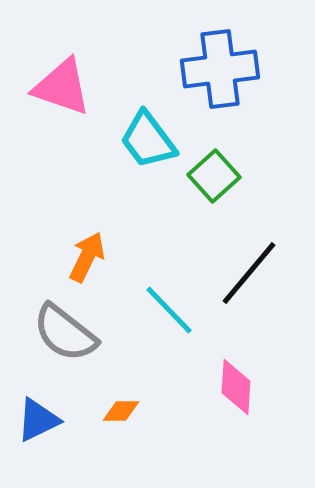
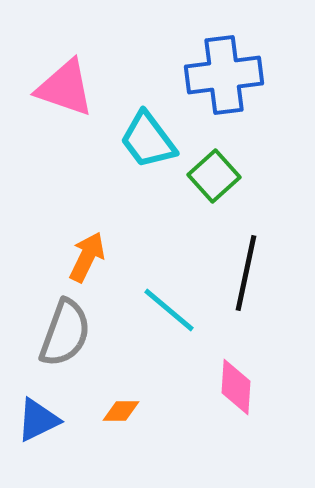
blue cross: moved 4 px right, 6 px down
pink triangle: moved 3 px right, 1 px down
black line: moved 3 px left; rotated 28 degrees counterclockwise
cyan line: rotated 6 degrees counterclockwise
gray semicircle: rotated 108 degrees counterclockwise
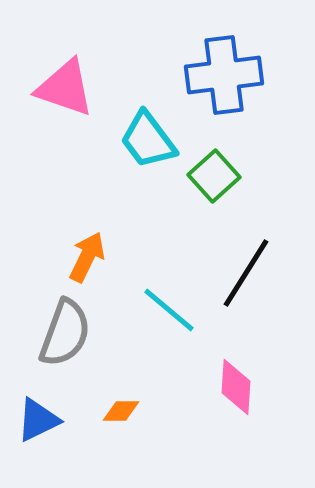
black line: rotated 20 degrees clockwise
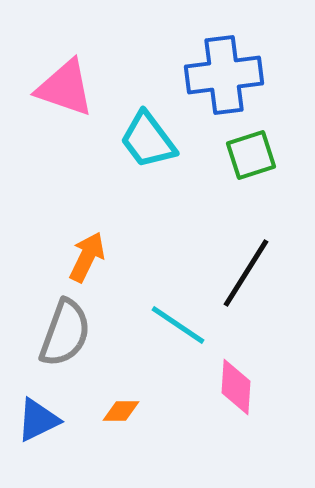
green square: moved 37 px right, 21 px up; rotated 24 degrees clockwise
cyan line: moved 9 px right, 15 px down; rotated 6 degrees counterclockwise
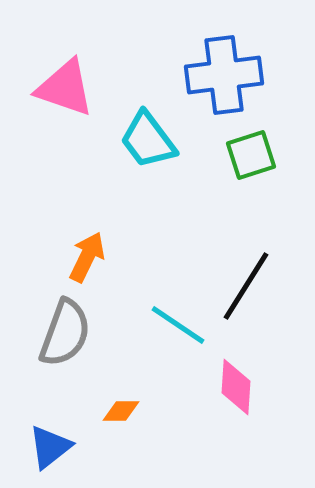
black line: moved 13 px down
blue triangle: moved 12 px right, 27 px down; rotated 12 degrees counterclockwise
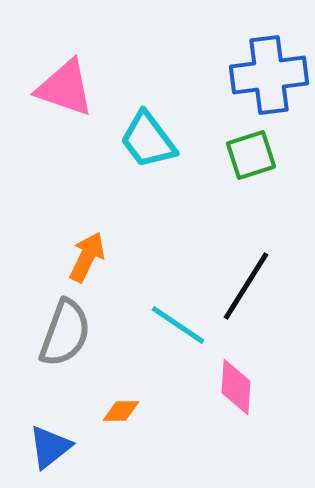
blue cross: moved 45 px right
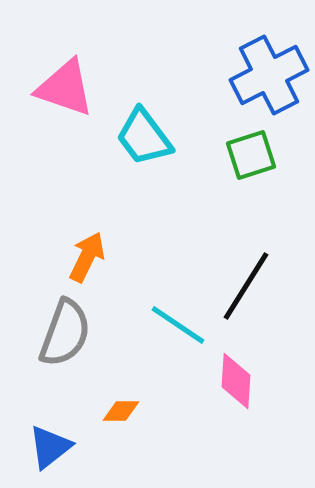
blue cross: rotated 20 degrees counterclockwise
cyan trapezoid: moved 4 px left, 3 px up
pink diamond: moved 6 px up
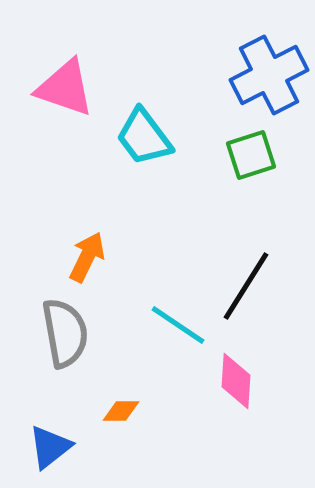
gray semicircle: rotated 30 degrees counterclockwise
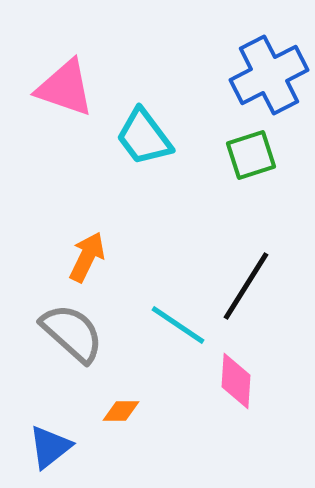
gray semicircle: moved 7 px right; rotated 38 degrees counterclockwise
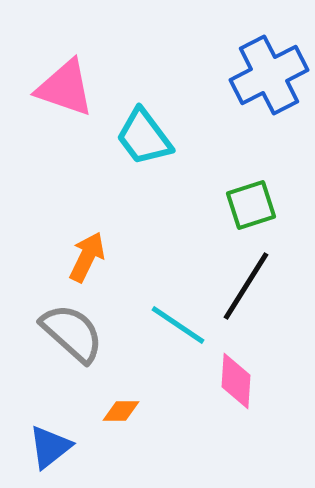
green square: moved 50 px down
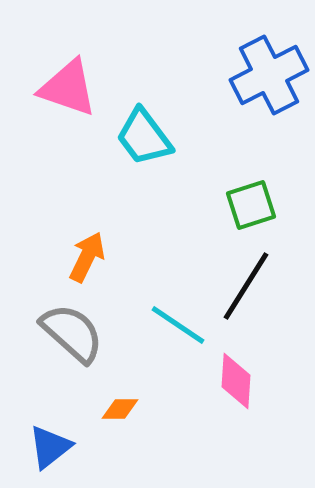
pink triangle: moved 3 px right
orange diamond: moved 1 px left, 2 px up
